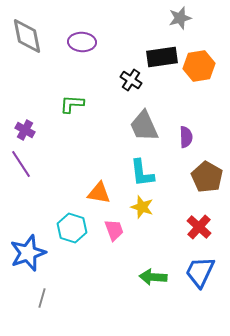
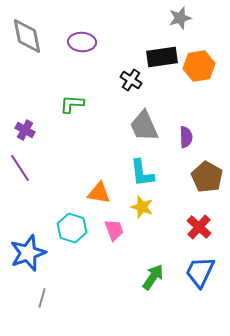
purple line: moved 1 px left, 4 px down
green arrow: rotated 120 degrees clockwise
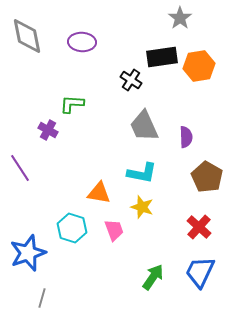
gray star: rotated 20 degrees counterclockwise
purple cross: moved 23 px right
cyan L-shape: rotated 72 degrees counterclockwise
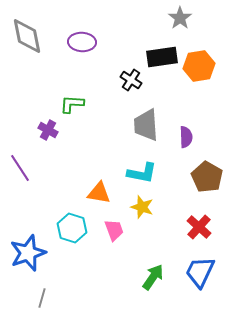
gray trapezoid: moved 2 px right, 1 px up; rotated 20 degrees clockwise
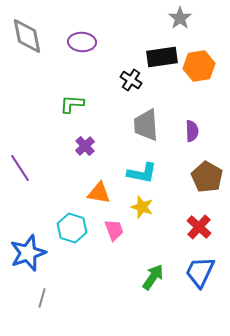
purple cross: moved 37 px right, 16 px down; rotated 18 degrees clockwise
purple semicircle: moved 6 px right, 6 px up
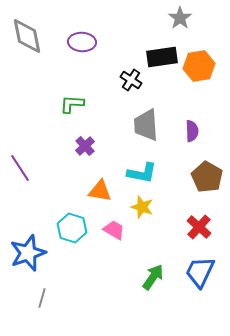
orange triangle: moved 1 px right, 2 px up
pink trapezoid: rotated 40 degrees counterclockwise
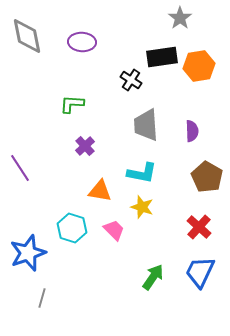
pink trapezoid: rotated 15 degrees clockwise
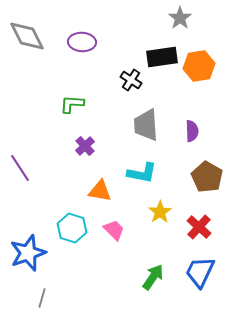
gray diamond: rotated 15 degrees counterclockwise
yellow star: moved 18 px right, 5 px down; rotated 20 degrees clockwise
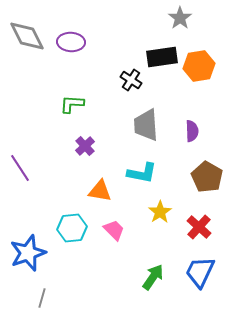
purple ellipse: moved 11 px left
cyan hexagon: rotated 24 degrees counterclockwise
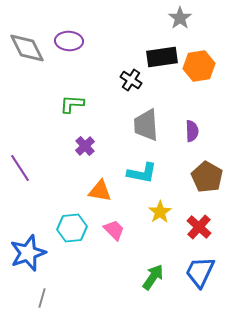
gray diamond: moved 12 px down
purple ellipse: moved 2 px left, 1 px up
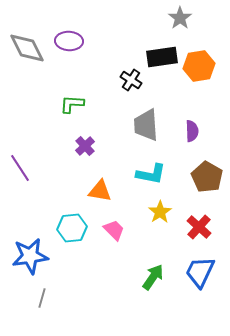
cyan L-shape: moved 9 px right, 1 px down
blue star: moved 2 px right, 3 px down; rotated 12 degrees clockwise
